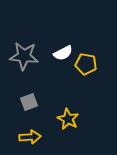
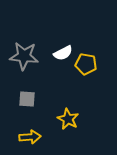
gray square: moved 2 px left, 3 px up; rotated 24 degrees clockwise
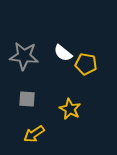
white semicircle: rotated 66 degrees clockwise
yellow star: moved 2 px right, 10 px up
yellow arrow: moved 4 px right, 3 px up; rotated 150 degrees clockwise
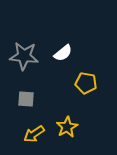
white semicircle: rotated 78 degrees counterclockwise
yellow pentagon: moved 19 px down
gray square: moved 1 px left
yellow star: moved 3 px left, 18 px down; rotated 15 degrees clockwise
